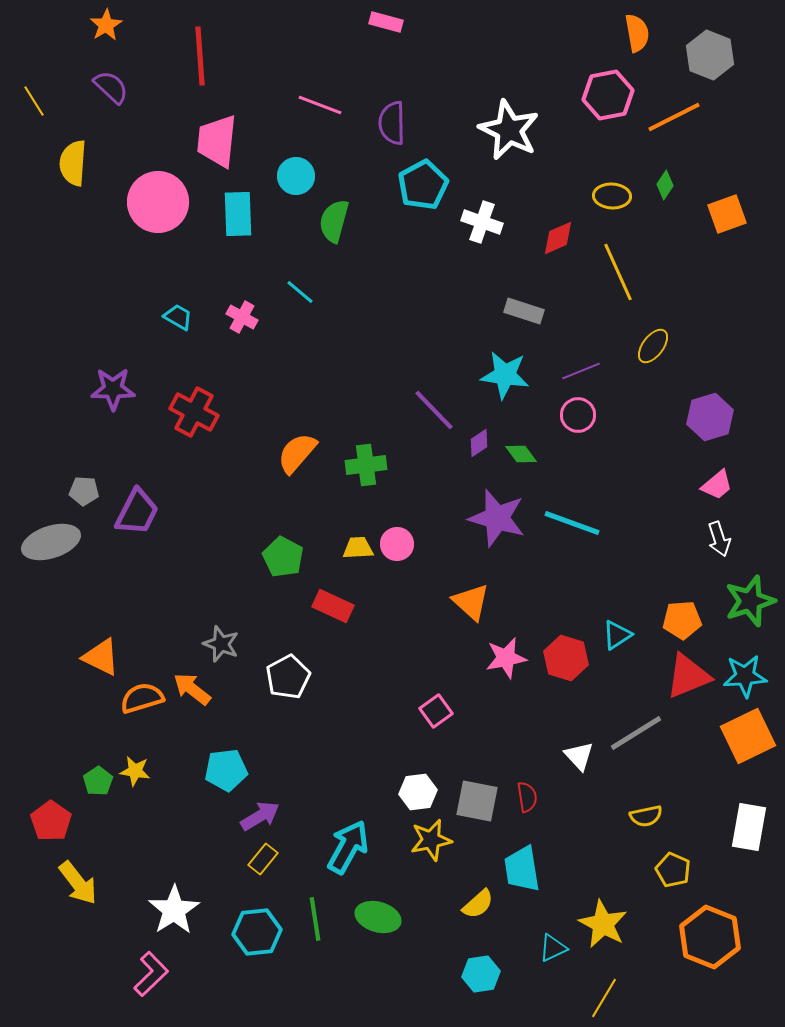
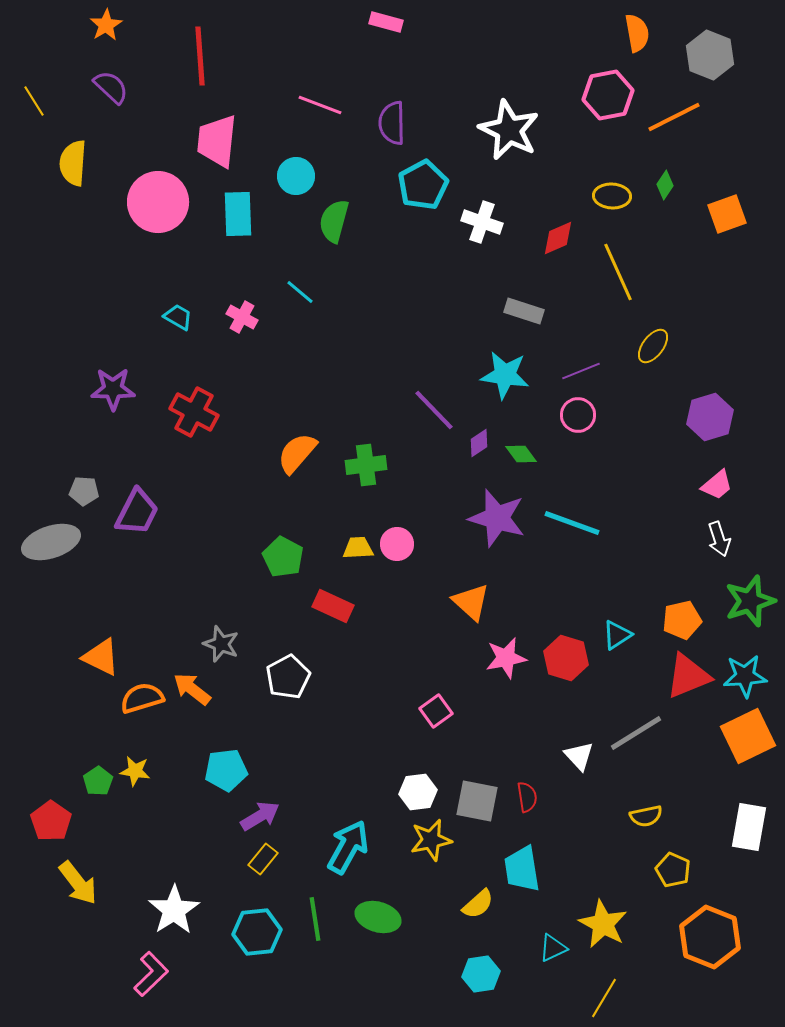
orange pentagon at (682, 620): rotated 9 degrees counterclockwise
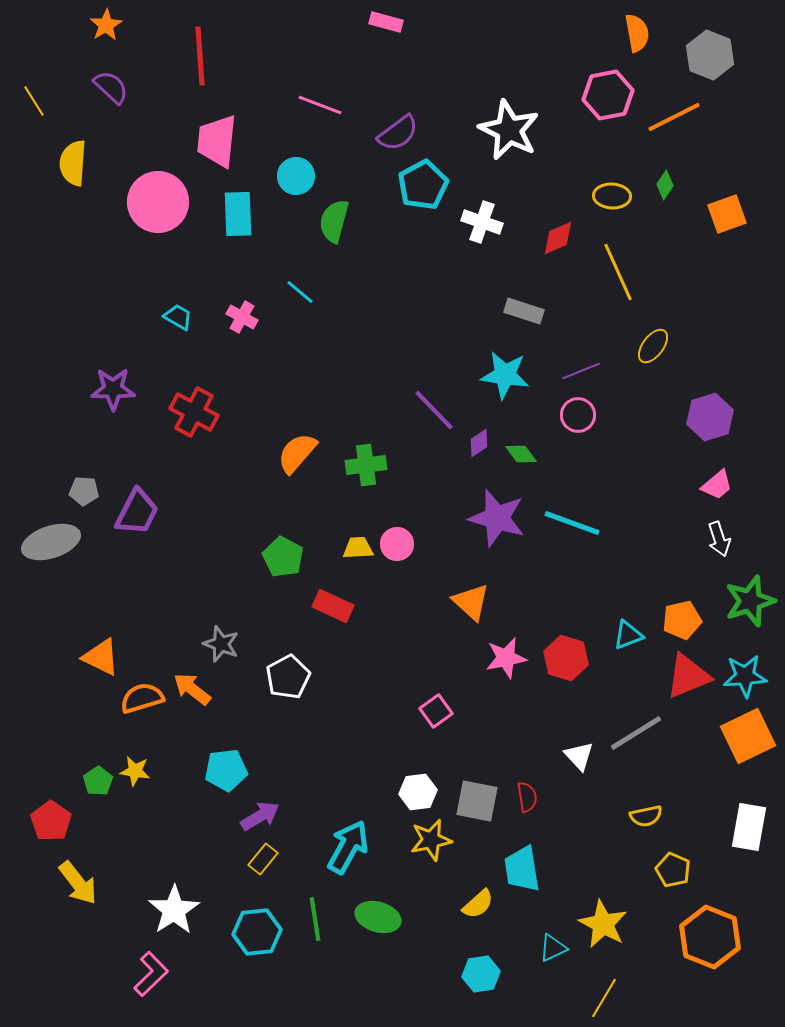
purple semicircle at (392, 123): moved 6 px right, 10 px down; rotated 126 degrees counterclockwise
cyan triangle at (617, 635): moved 11 px right; rotated 12 degrees clockwise
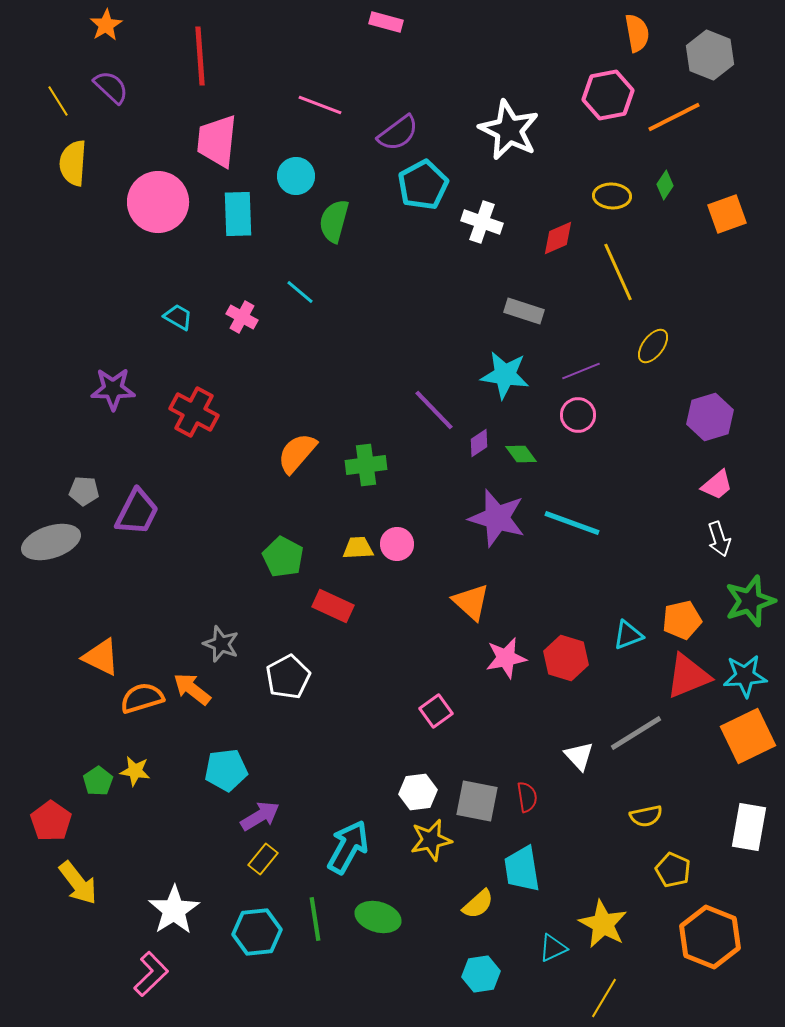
yellow line at (34, 101): moved 24 px right
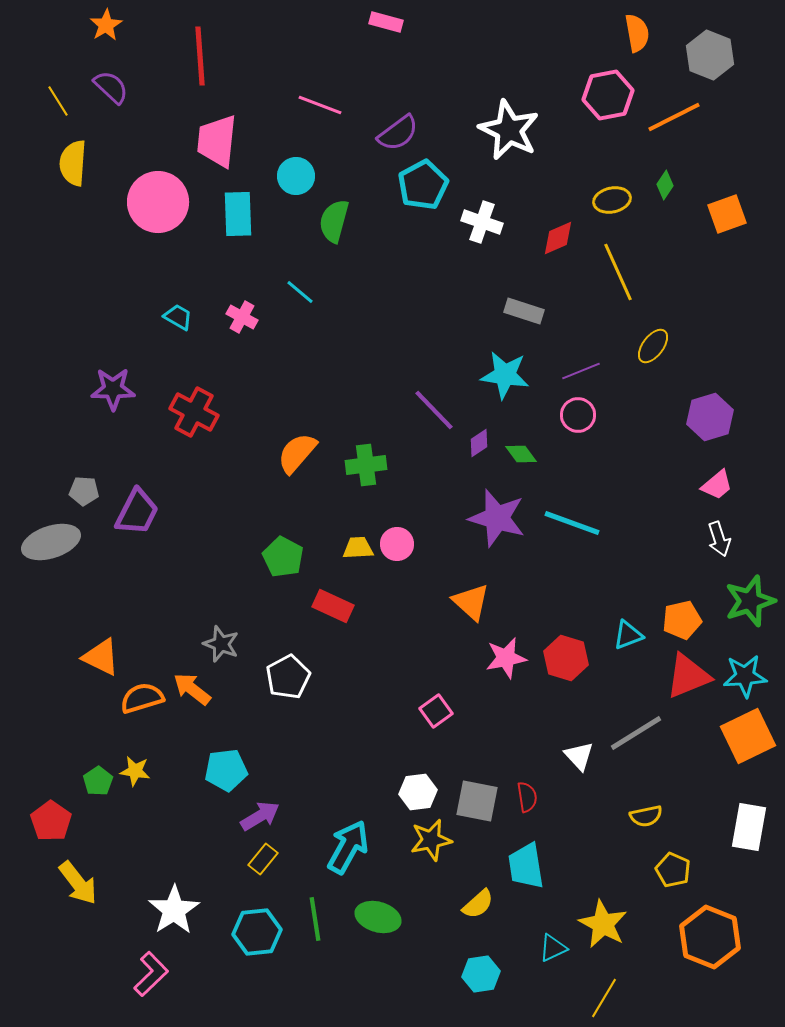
yellow ellipse at (612, 196): moved 4 px down; rotated 15 degrees counterclockwise
cyan trapezoid at (522, 869): moved 4 px right, 3 px up
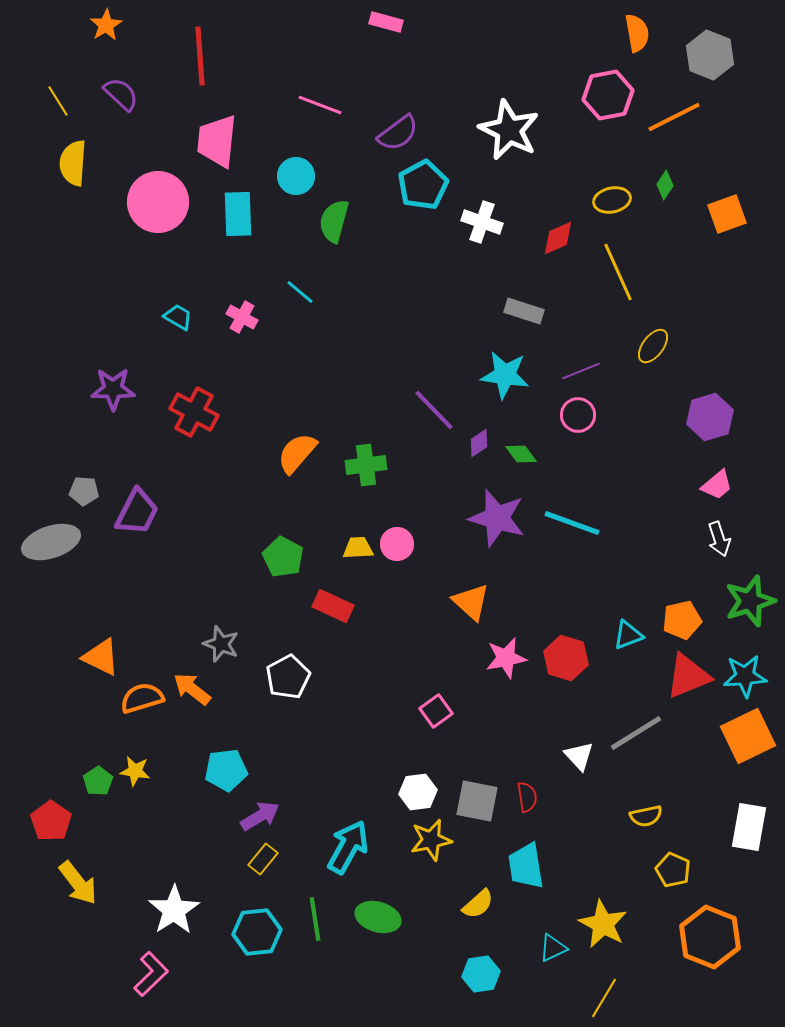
purple semicircle at (111, 87): moved 10 px right, 7 px down
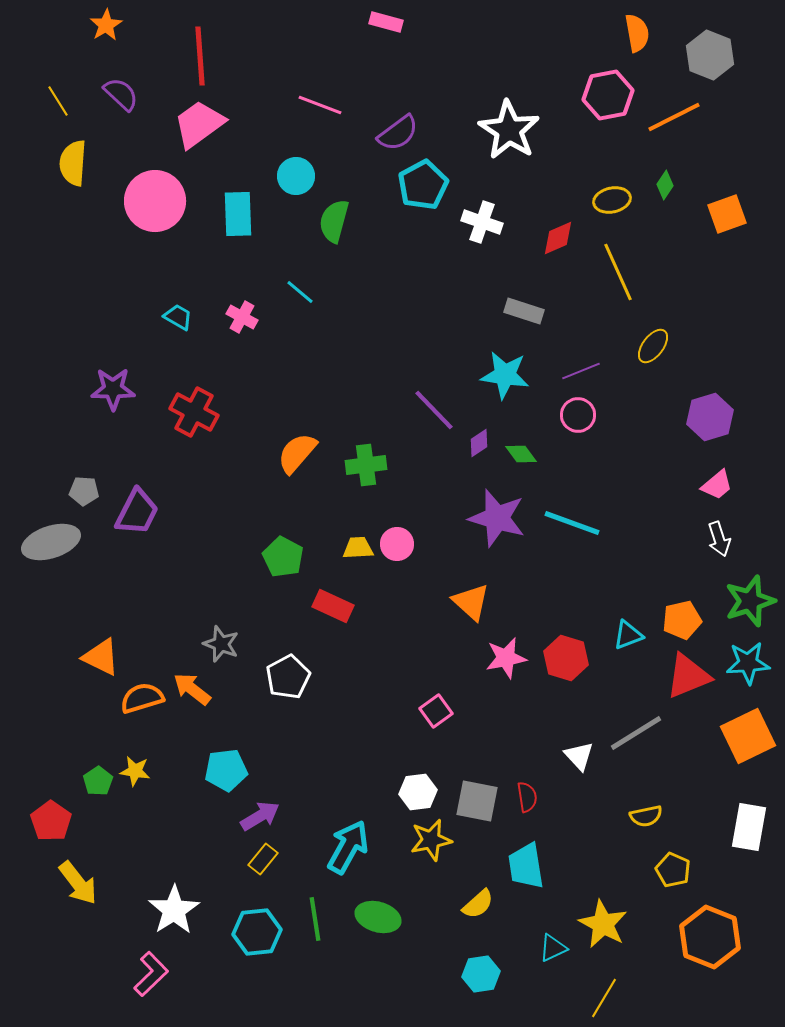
white star at (509, 130): rotated 6 degrees clockwise
pink trapezoid at (217, 141): moved 18 px left, 17 px up; rotated 48 degrees clockwise
pink circle at (158, 202): moved 3 px left, 1 px up
cyan star at (745, 676): moved 3 px right, 13 px up
